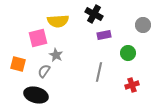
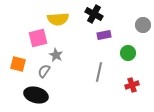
yellow semicircle: moved 2 px up
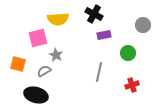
gray semicircle: rotated 24 degrees clockwise
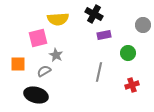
orange square: rotated 14 degrees counterclockwise
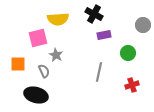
gray semicircle: rotated 96 degrees clockwise
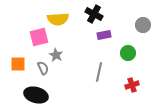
pink square: moved 1 px right, 1 px up
gray semicircle: moved 1 px left, 3 px up
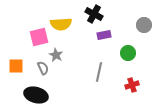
yellow semicircle: moved 3 px right, 5 px down
gray circle: moved 1 px right
orange square: moved 2 px left, 2 px down
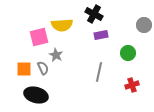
yellow semicircle: moved 1 px right, 1 px down
purple rectangle: moved 3 px left
orange square: moved 8 px right, 3 px down
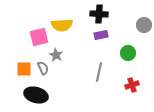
black cross: moved 5 px right; rotated 24 degrees counterclockwise
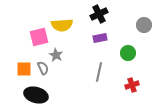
black cross: rotated 30 degrees counterclockwise
purple rectangle: moved 1 px left, 3 px down
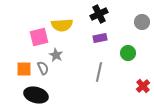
gray circle: moved 2 px left, 3 px up
red cross: moved 11 px right, 1 px down; rotated 24 degrees counterclockwise
